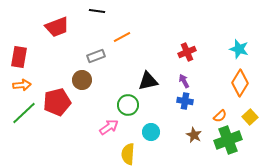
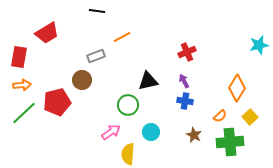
red trapezoid: moved 10 px left, 6 px down; rotated 10 degrees counterclockwise
cyan star: moved 20 px right, 4 px up; rotated 30 degrees counterclockwise
orange diamond: moved 3 px left, 5 px down
pink arrow: moved 2 px right, 5 px down
green cross: moved 2 px right, 2 px down; rotated 16 degrees clockwise
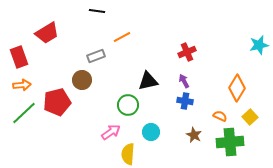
red rectangle: rotated 30 degrees counterclockwise
orange semicircle: rotated 112 degrees counterclockwise
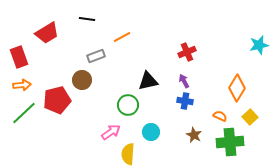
black line: moved 10 px left, 8 px down
red pentagon: moved 2 px up
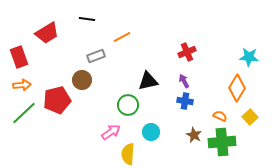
cyan star: moved 10 px left, 12 px down; rotated 18 degrees clockwise
green cross: moved 8 px left
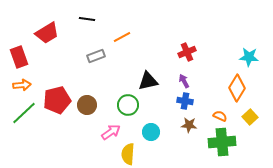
brown circle: moved 5 px right, 25 px down
brown star: moved 5 px left, 10 px up; rotated 21 degrees counterclockwise
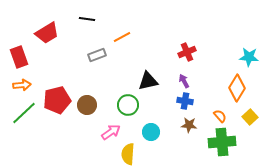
gray rectangle: moved 1 px right, 1 px up
orange semicircle: rotated 24 degrees clockwise
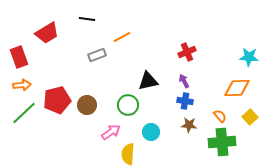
orange diamond: rotated 56 degrees clockwise
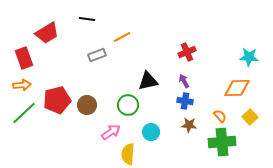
red rectangle: moved 5 px right, 1 px down
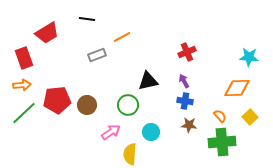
red pentagon: rotated 8 degrees clockwise
yellow semicircle: moved 2 px right
